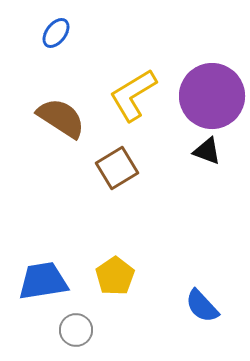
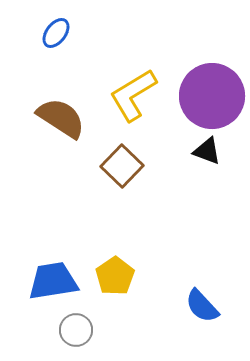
brown square: moved 5 px right, 2 px up; rotated 15 degrees counterclockwise
blue trapezoid: moved 10 px right
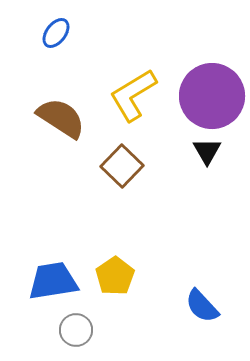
black triangle: rotated 40 degrees clockwise
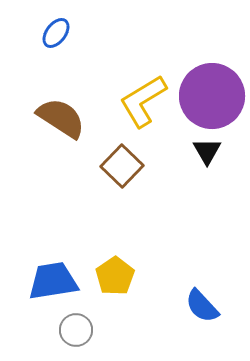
yellow L-shape: moved 10 px right, 6 px down
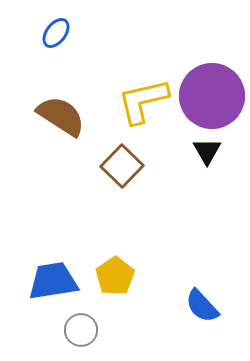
yellow L-shape: rotated 18 degrees clockwise
brown semicircle: moved 2 px up
gray circle: moved 5 px right
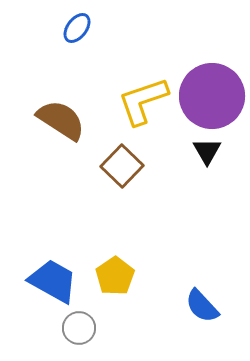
blue ellipse: moved 21 px right, 5 px up
yellow L-shape: rotated 6 degrees counterclockwise
brown semicircle: moved 4 px down
blue trapezoid: rotated 38 degrees clockwise
gray circle: moved 2 px left, 2 px up
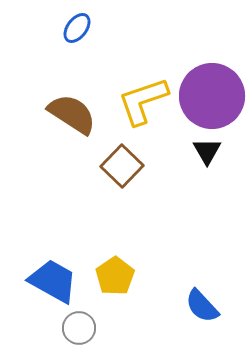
brown semicircle: moved 11 px right, 6 px up
